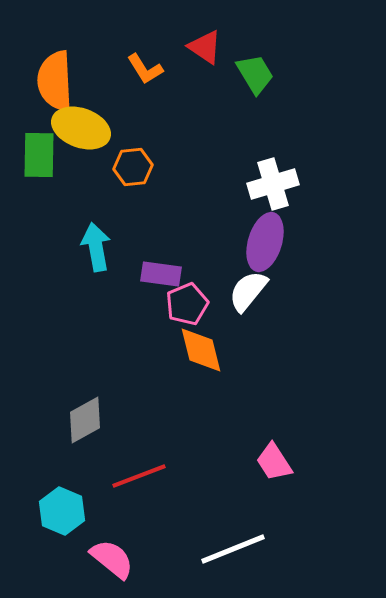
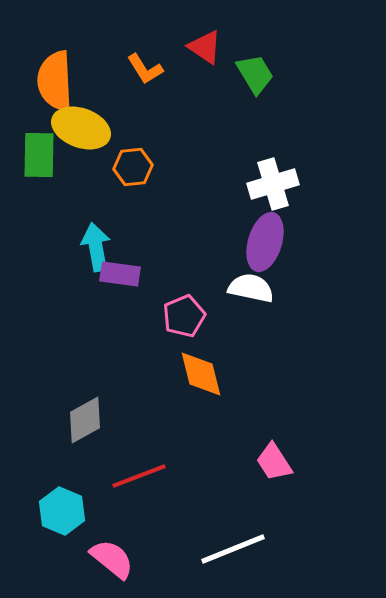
purple rectangle: moved 41 px left
white semicircle: moved 3 px right, 3 px up; rotated 63 degrees clockwise
pink pentagon: moved 3 px left, 12 px down
orange diamond: moved 24 px down
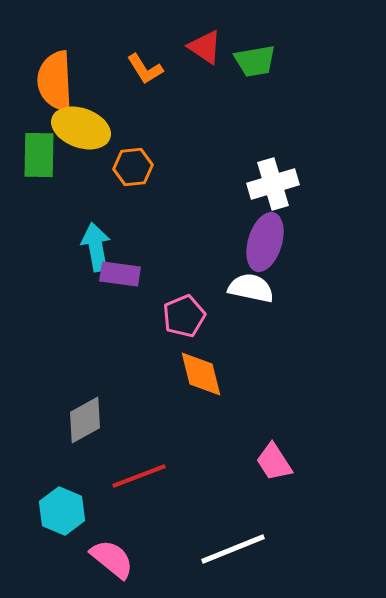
green trapezoid: moved 13 px up; rotated 111 degrees clockwise
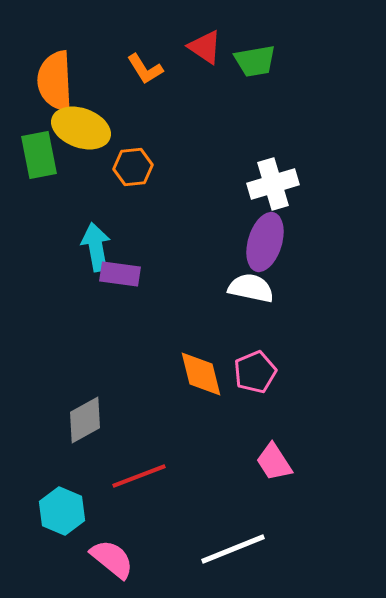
green rectangle: rotated 12 degrees counterclockwise
pink pentagon: moved 71 px right, 56 px down
